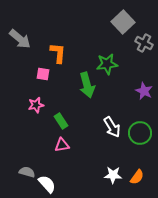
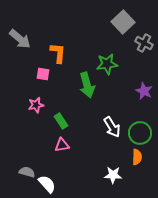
orange semicircle: moved 20 px up; rotated 35 degrees counterclockwise
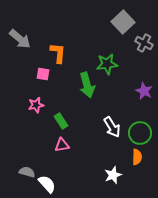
white star: rotated 24 degrees counterclockwise
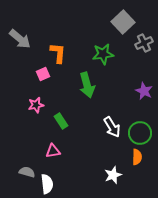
gray cross: rotated 36 degrees clockwise
green star: moved 4 px left, 10 px up
pink square: rotated 32 degrees counterclockwise
pink triangle: moved 9 px left, 6 px down
white semicircle: rotated 36 degrees clockwise
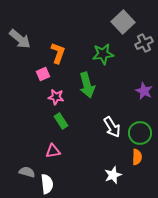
orange L-shape: rotated 15 degrees clockwise
pink star: moved 20 px right, 8 px up; rotated 21 degrees clockwise
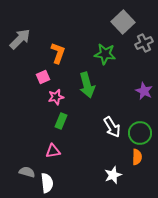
gray arrow: rotated 85 degrees counterclockwise
green star: moved 2 px right; rotated 15 degrees clockwise
pink square: moved 3 px down
pink star: rotated 21 degrees counterclockwise
green rectangle: rotated 56 degrees clockwise
white semicircle: moved 1 px up
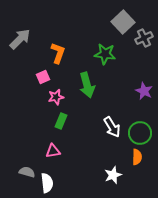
gray cross: moved 5 px up
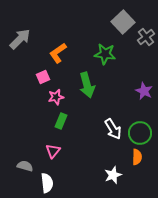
gray cross: moved 2 px right, 1 px up; rotated 12 degrees counterclockwise
orange L-shape: rotated 145 degrees counterclockwise
white arrow: moved 1 px right, 2 px down
pink triangle: rotated 42 degrees counterclockwise
gray semicircle: moved 2 px left, 6 px up
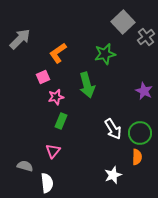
green star: rotated 20 degrees counterclockwise
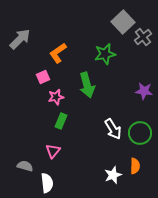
gray cross: moved 3 px left
purple star: rotated 18 degrees counterclockwise
orange semicircle: moved 2 px left, 9 px down
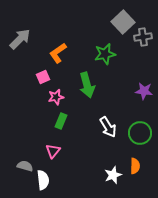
gray cross: rotated 30 degrees clockwise
white arrow: moved 5 px left, 2 px up
white semicircle: moved 4 px left, 3 px up
